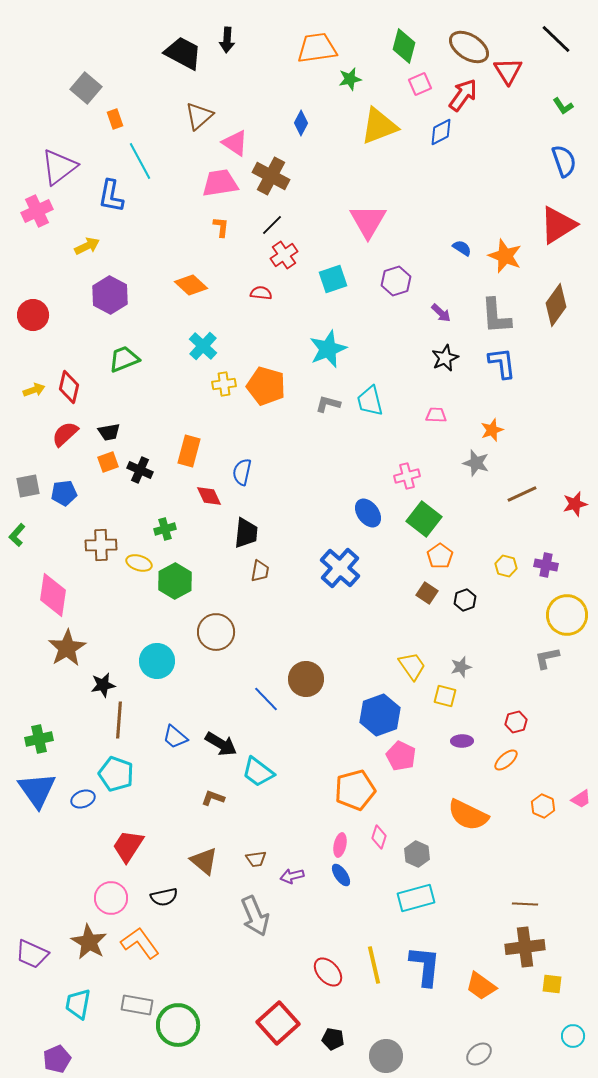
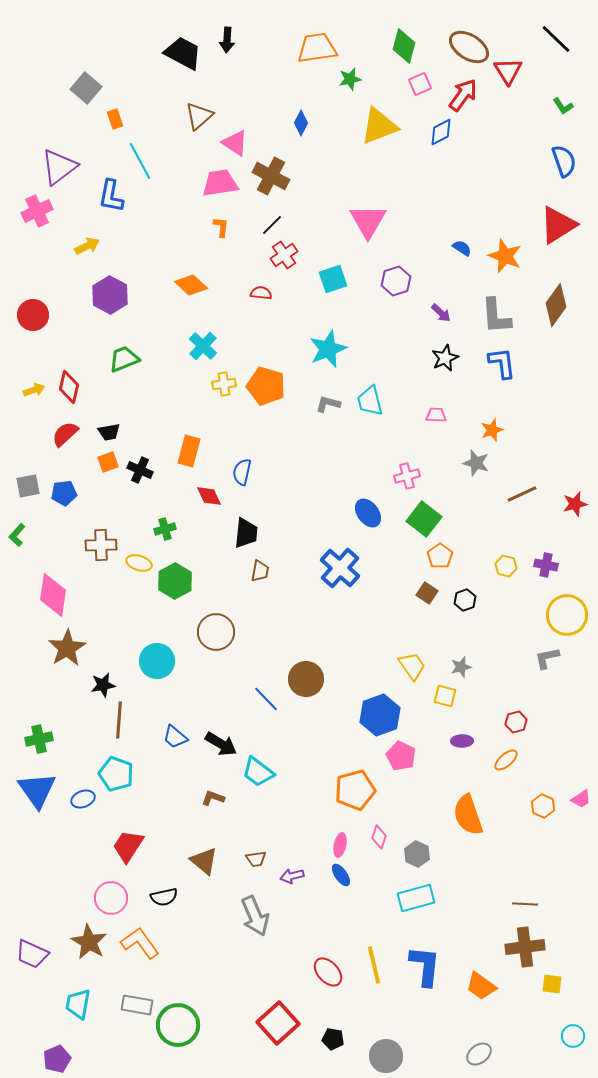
orange semicircle at (468, 815): rotated 45 degrees clockwise
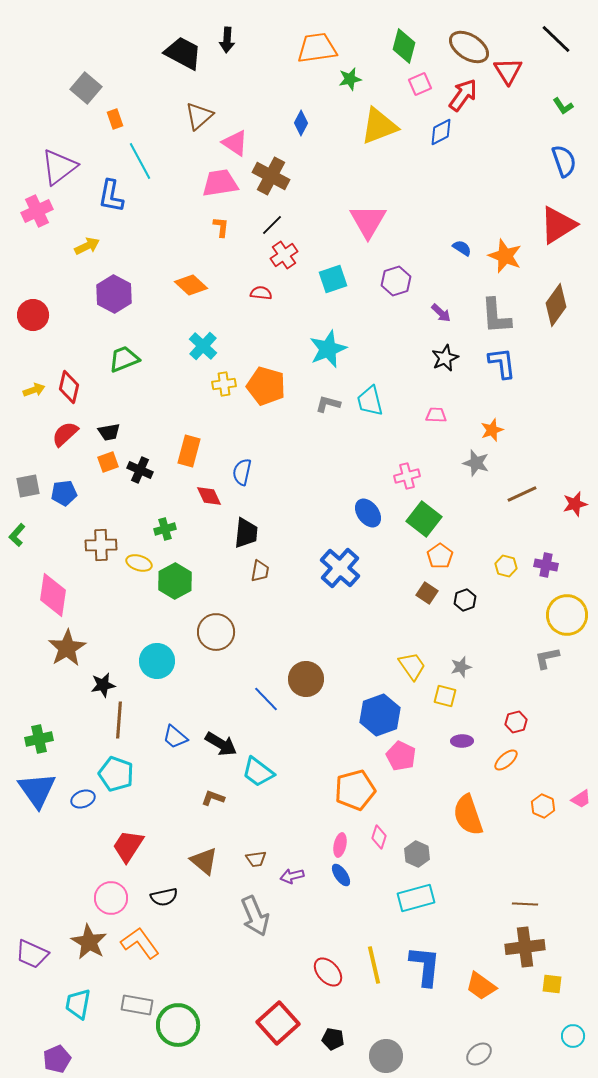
purple hexagon at (110, 295): moved 4 px right, 1 px up
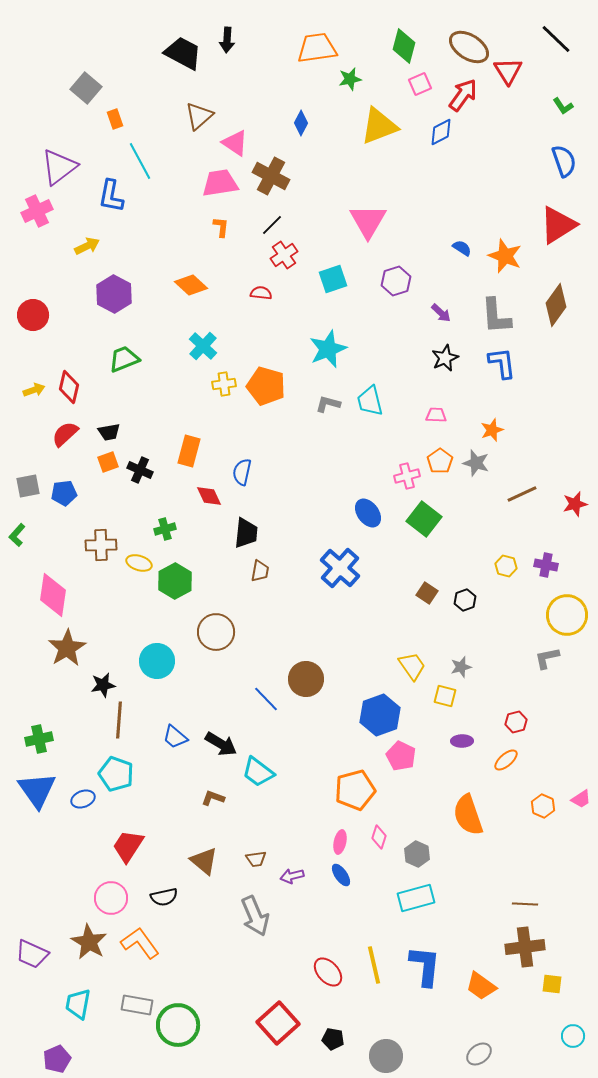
orange pentagon at (440, 556): moved 95 px up
pink ellipse at (340, 845): moved 3 px up
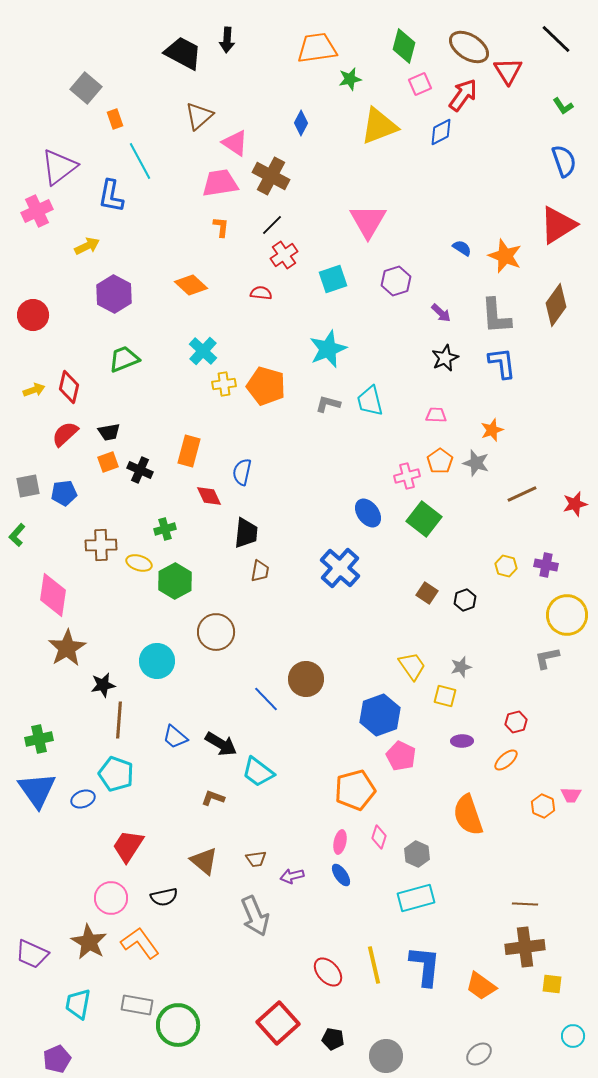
cyan cross at (203, 346): moved 5 px down
pink trapezoid at (581, 799): moved 10 px left, 4 px up; rotated 35 degrees clockwise
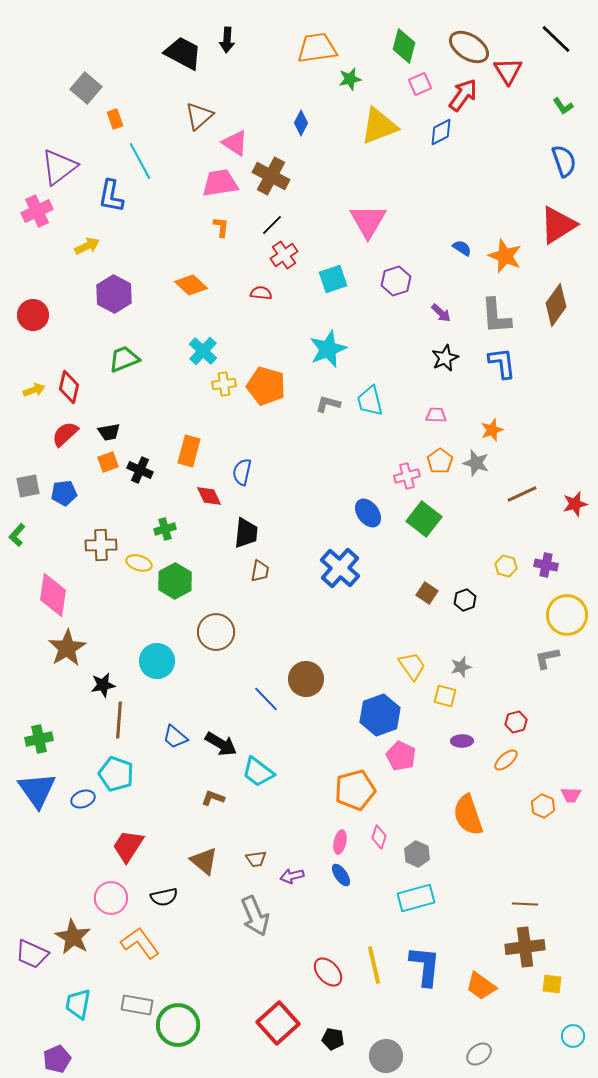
brown star at (89, 942): moved 16 px left, 5 px up
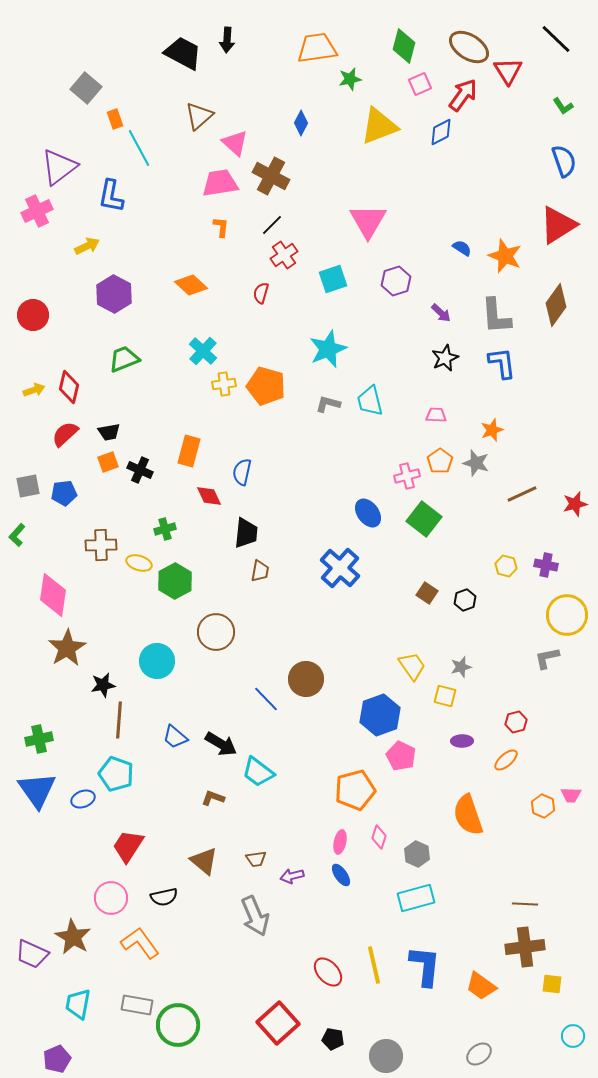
pink triangle at (235, 143): rotated 8 degrees clockwise
cyan line at (140, 161): moved 1 px left, 13 px up
red semicircle at (261, 293): rotated 80 degrees counterclockwise
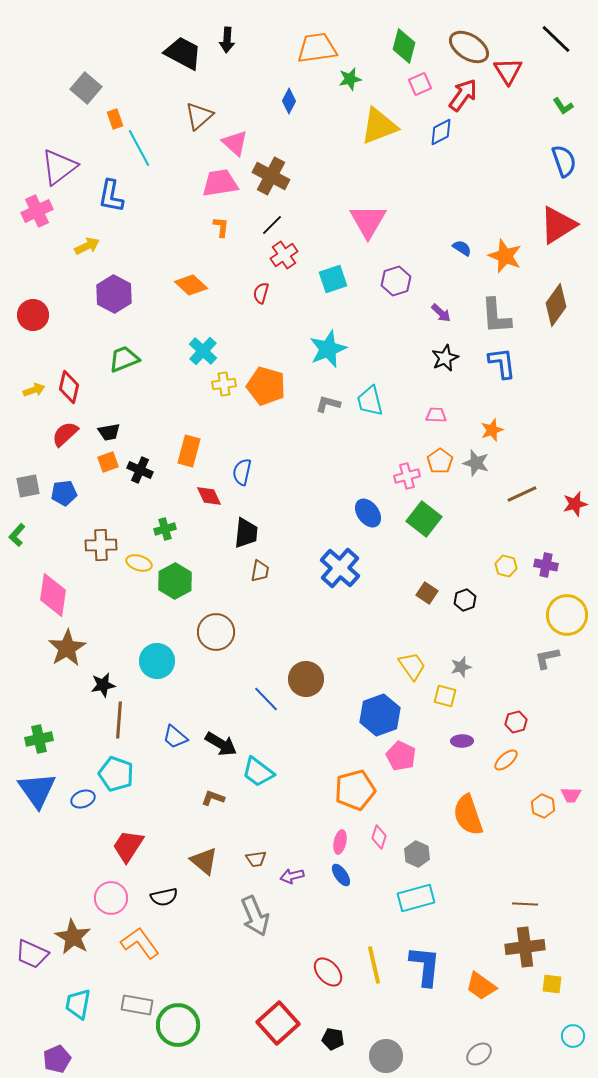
blue diamond at (301, 123): moved 12 px left, 22 px up
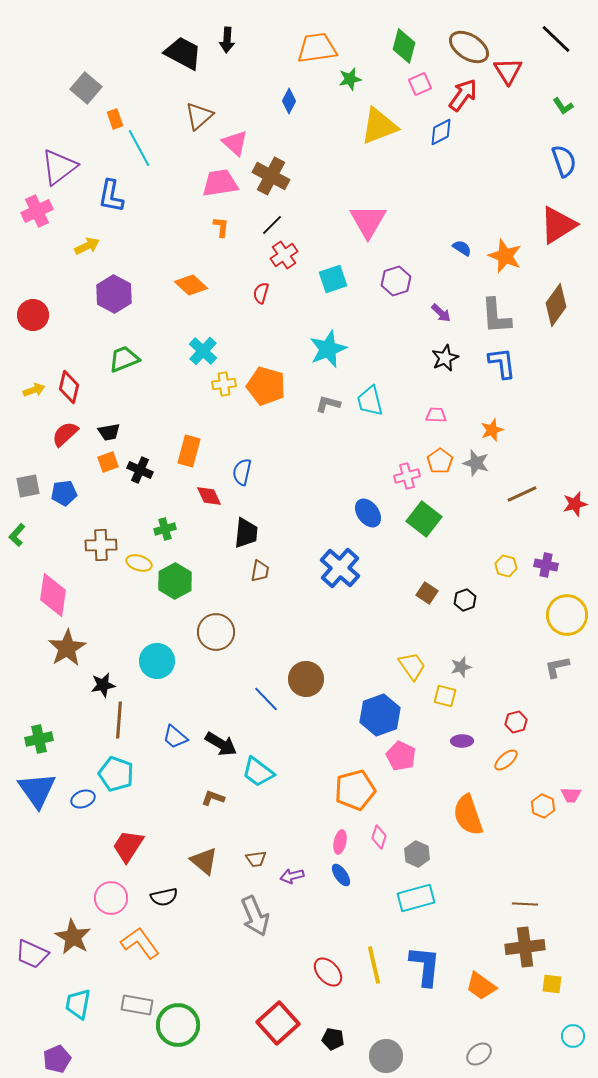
gray L-shape at (547, 658): moved 10 px right, 9 px down
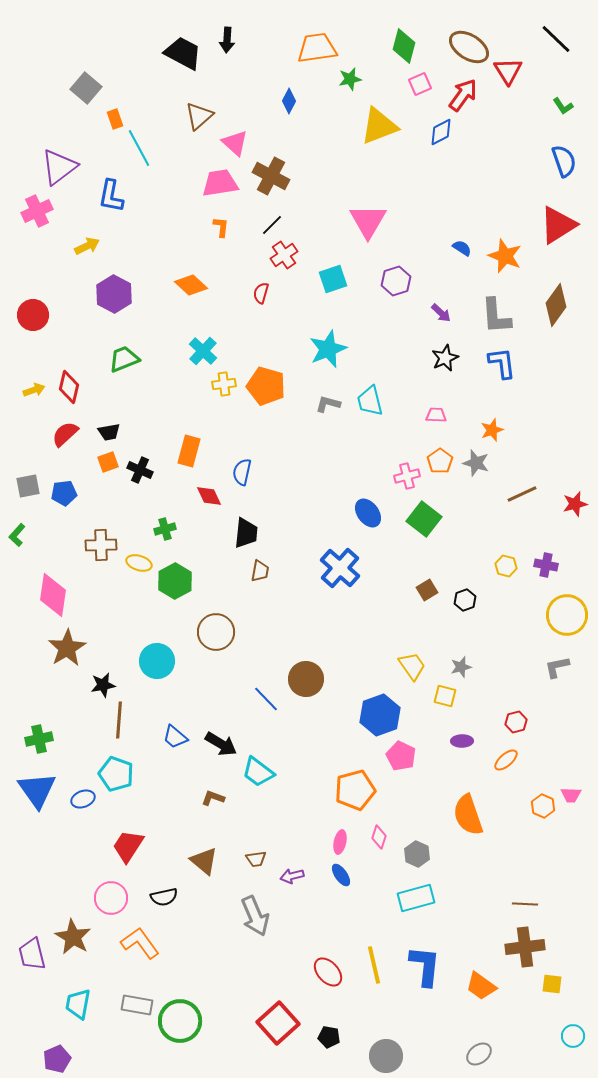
brown square at (427, 593): moved 3 px up; rotated 25 degrees clockwise
purple trapezoid at (32, 954): rotated 52 degrees clockwise
green circle at (178, 1025): moved 2 px right, 4 px up
black pentagon at (333, 1039): moved 4 px left, 2 px up
